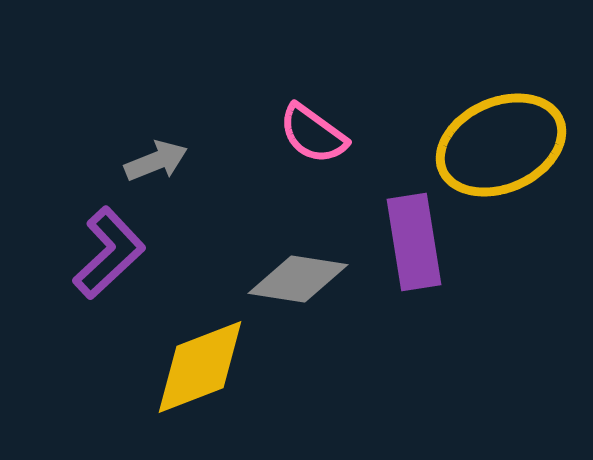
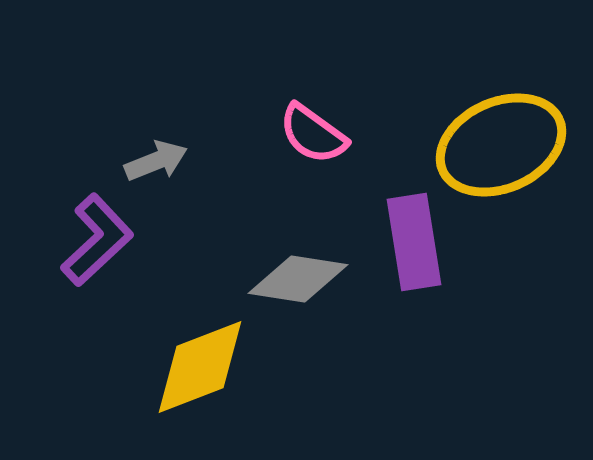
purple L-shape: moved 12 px left, 13 px up
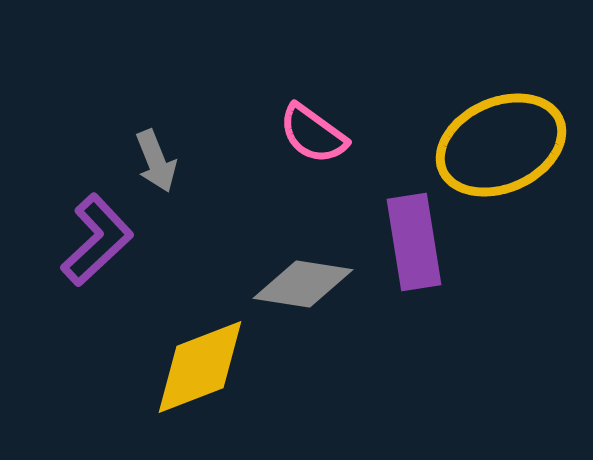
gray arrow: rotated 90 degrees clockwise
gray diamond: moved 5 px right, 5 px down
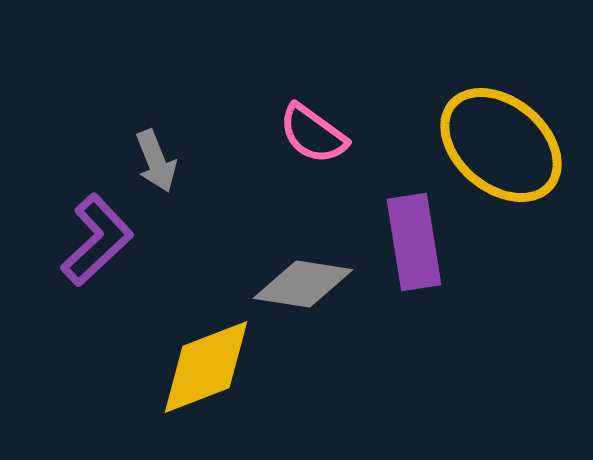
yellow ellipse: rotated 64 degrees clockwise
yellow diamond: moved 6 px right
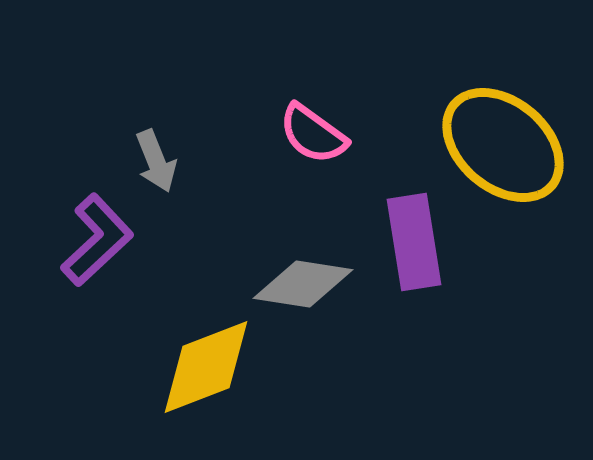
yellow ellipse: moved 2 px right
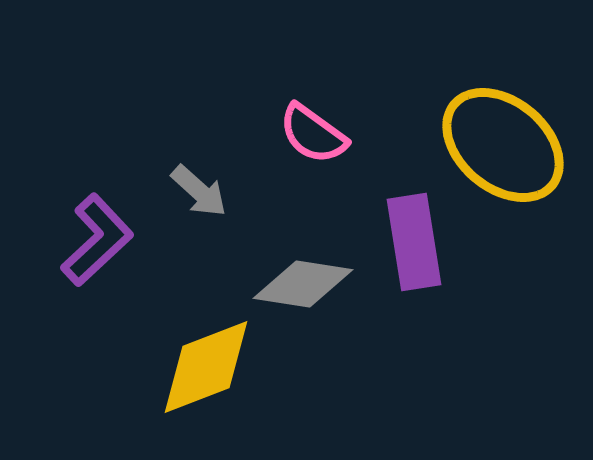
gray arrow: moved 43 px right, 30 px down; rotated 26 degrees counterclockwise
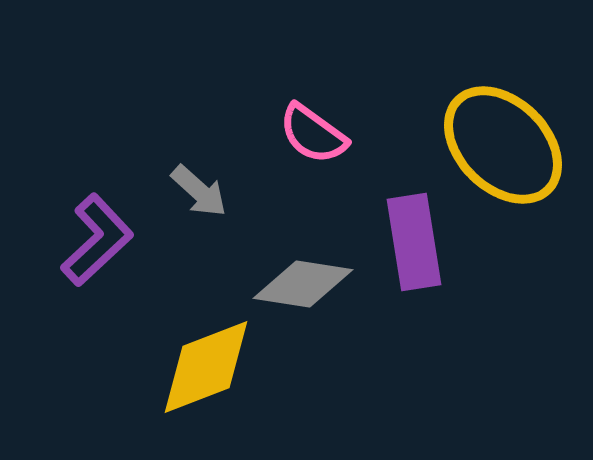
yellow ellipse: rotated 5 degrees clockwise
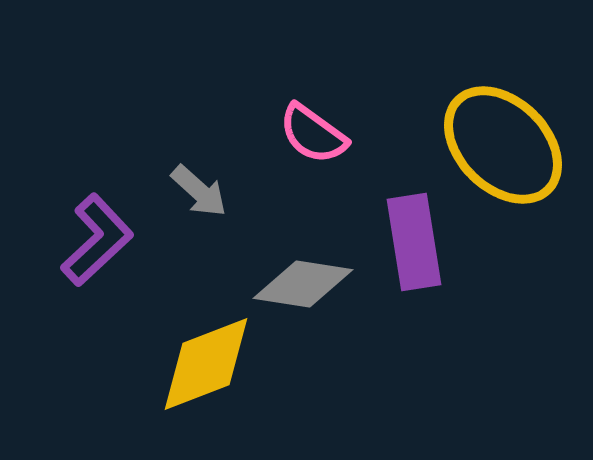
yellow diamond: moved 3 px up
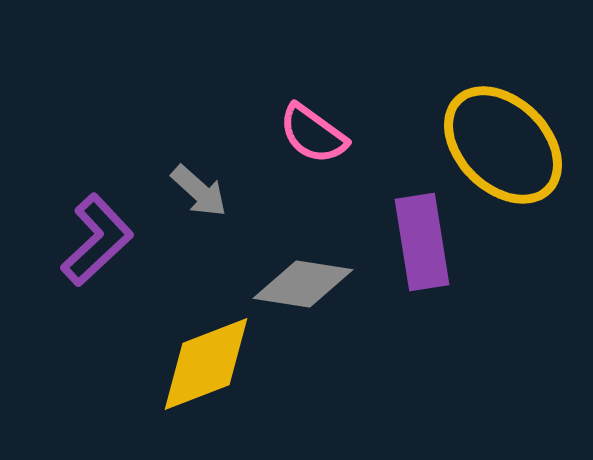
purple rectangle: moved 8 px right
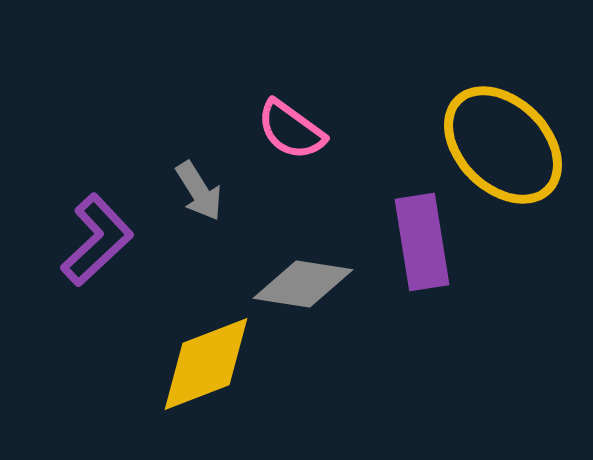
pink semicircle: moved 22 px left, 4 px up
gray arrow: rotated 16 degrees clockwise
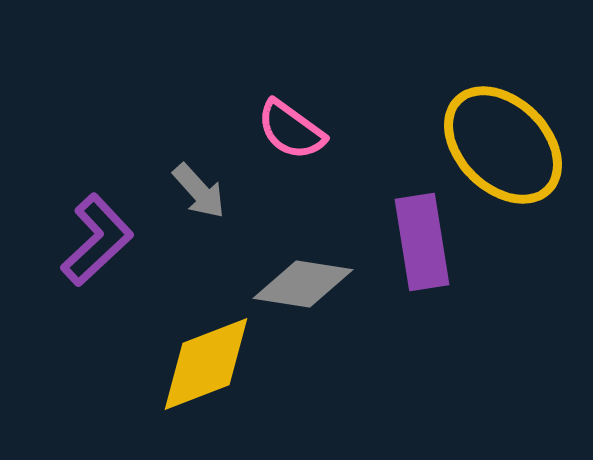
gray arrow: rotated 10 degrees counterclockwise
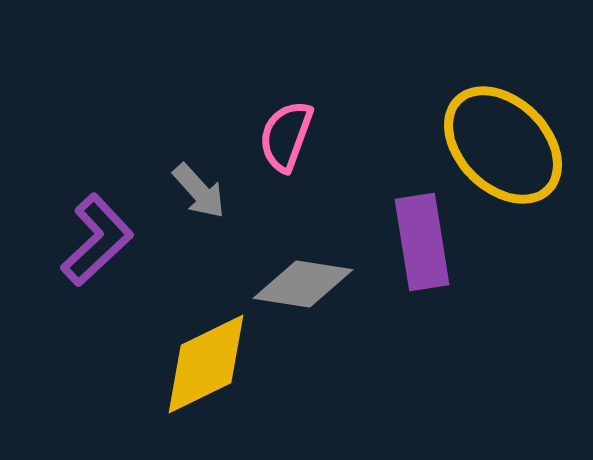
pink semicircle: moved 5 px left, 6 px down; rotated 74 degrees clockwise
yellow diamond: rotated 5 degrees counterclockwise
